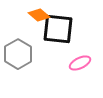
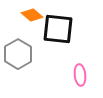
orange diamond: moved 7 px left
pink ellipse: moved 12 px down; rotated 70 degrees counterclockwise
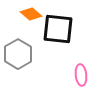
orange diamond: moved 1 px left, 1 px up
pink ellipse: moved 1 px right
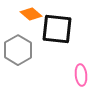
black square: moved 1 px left
gray hexagon: moved 4 px up
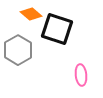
black square: rotated 12 degrees clockwise
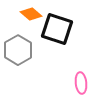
pink ellipse: moved 8 px down
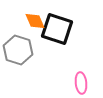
orange diamond: moved 4 px right, 7 px down; rotated 25 degrees clockwise
gray hexagon: rotated 12 degrees counterclockwise
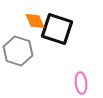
gray hexagon: moved 1 px down
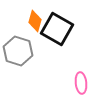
orange diamond: rotated 40 degrees clockwise
black square: rotated 12 degrees clockwise
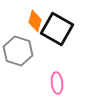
pink ellipse: moved 24 px left
